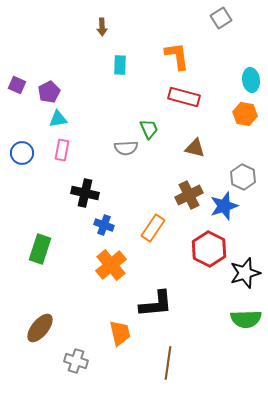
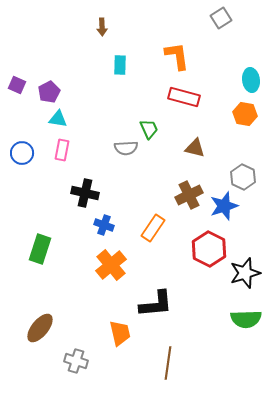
cyan triangle: rotated 18 degrees clockwise
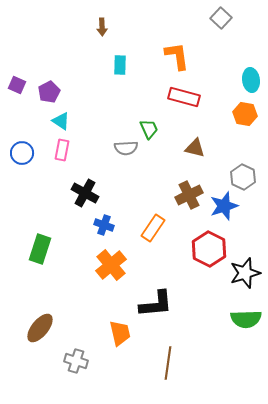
gray square: rotated 15 degrees counterclockwise
cyan triangle: moved 3 px right, 2 px down; rotated 24 degrees clockwise
black cross: rotated 16 degrees clockwise
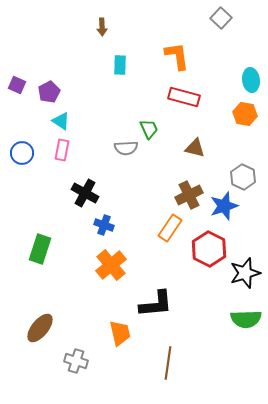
orange rectangle: moved 17 px right
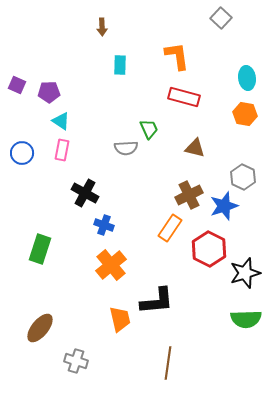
cyan ellipse: moved 4 px left, 2 px up
purple pentagon: rotated 25 degrees clockwise
black L-shape: moved 1 px right, 3 px up
orange trapezoid: moved 14 px up
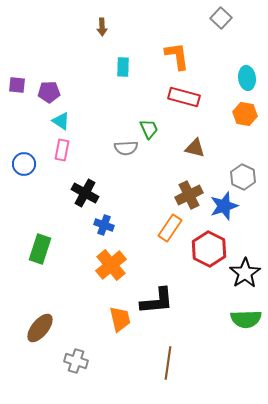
cyan rectangle: moved 3 px right, 2 px down
purple square: rotated 18 degrees counterclockwise
blue circle: moved 2 px right, 11 px down
black star: rotated 16 degrees counterclockwise
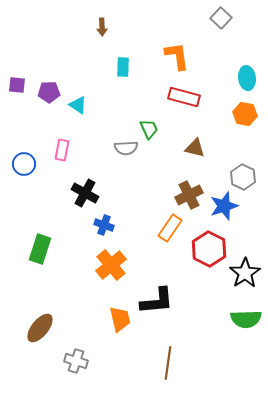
cyan triangle: moved 17 px right, 16 px up
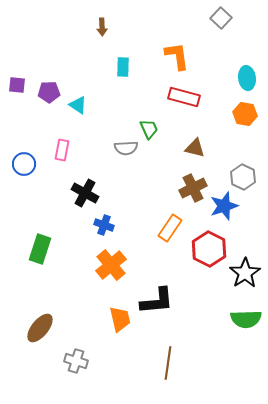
brown cross: moved 4 px right, 7 px up
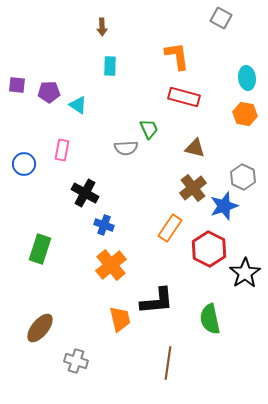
gray square: rotated 15 degrees counterclockwise
cyan rectangle: moved 13 px left, 1 px up
brown cross: rotated 12 degrees counterclockwise
green semicircle: moved 36 px left; rotated 80 degrees clockwise
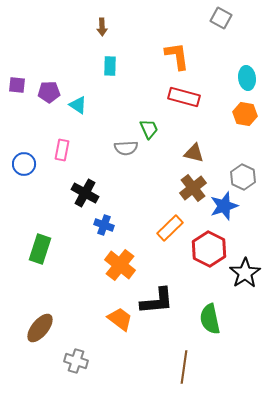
brown triangle: moved 1 px left, 5 px down
orange rectangle: rotated 12 degrees clockwise
orange cross: moved 9 px right; rotated 12 degrees counterclockwise
orange trapezoid: rotated 40 degrees counterclockwise
brown line: moved 16 px right, 4 px down
